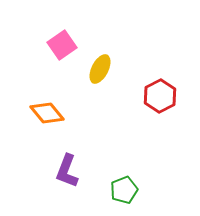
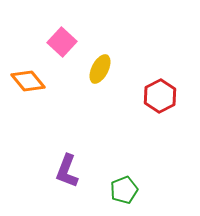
pink square: moved 3 px up; rotated 12 degrees counterclockwise
orange diamond: moved 19 px left, 32 px up
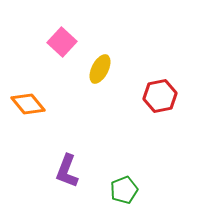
orange diamond: moved 23 px down
red hexagon: rotated 16 degrees clockwise
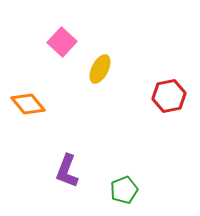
red hexagon: moved 9 px right
